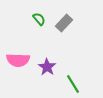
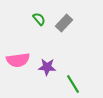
pink semicircle: rotated 10 degrees counterclockwise
purple star: rotated 30 degrees counterclockwise
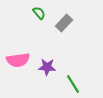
green semicircle: moved 6 px up
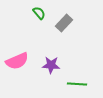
pink semicircle: moved 1 px left, 1 px down; rotated 15 degrees counterclockwise
purple star: moved 4 px right, 2 px up
green line: moved 4 px right; rotated 54 degrees counterclockwise
